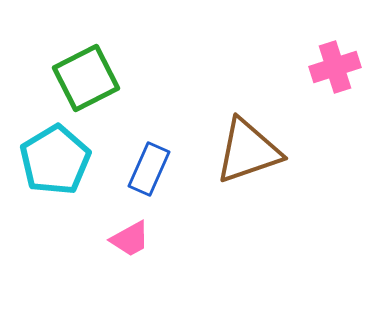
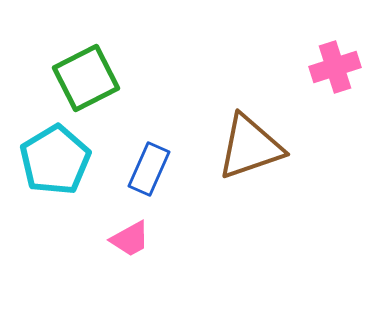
brown triangle: moved 2 px right, 4 px up
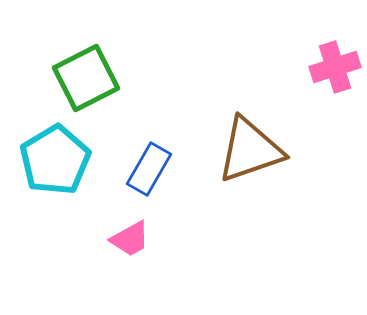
brown triangle: moved 3 px down
blue rectangle: rotated 6 degrees clockwise
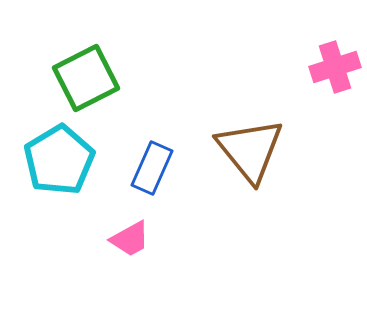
brown triangle: rotated 50 degrees counterclockwise
cyan pentagon: moved 4 px right
blue rectangle: moved 3 px right, 1 px up; rotated 6 degrees counterclockwise
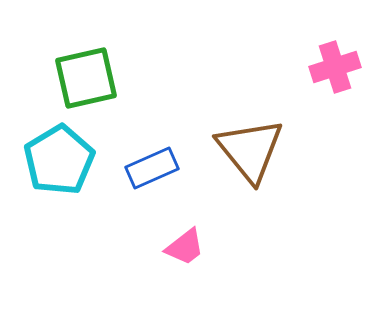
green square: rotated 14 degrees clockwise
blue rectangle: rotated 42 degrees clockwise
pink trapezoid: moved 55 px right, 8 px down; rotated 9 degrees counterclockwise
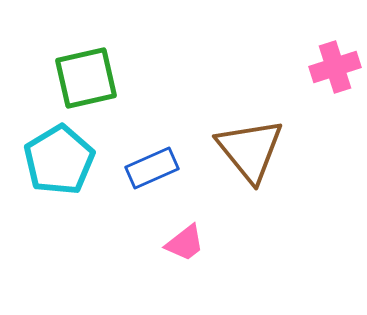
pink trapezoid: moved 4 px up
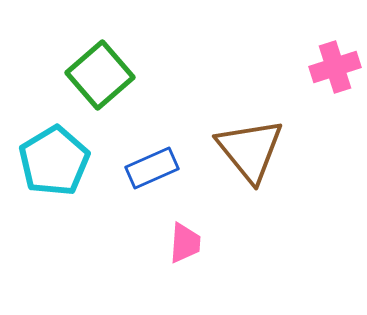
green square: moved 14 px right, 3 px up; rotated 28 degrees counterclockwise
cyan pentagon: moved 5 px left, 1 px down
pink trapezoid: rotated 48 degrees counterclockwise
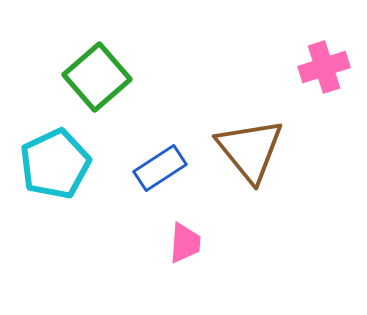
pink cross: moved 11 px left
green square: moved 3 px left, 2 px down
cyan pentagon: moved 1 px right, 3 px down; rotated 6 degrees clockwise
blue rectangle: moved 8 px right; rotated 9 degrees counterclockwise
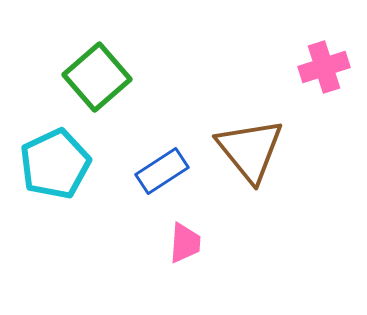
blue rectangle: moved 2 px right, 3 px down
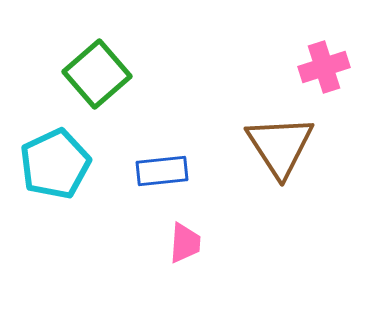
green square: moved 3 px up
brown triangle: moved 30 px right, 4 px up; rotated 6 degrees clockwise
blue rectangle: rotated 27 degrees clockwise
